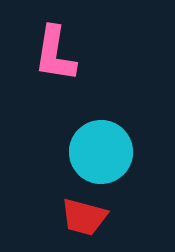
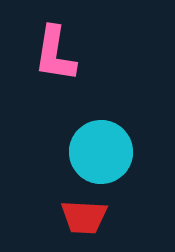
red trapezoid: rotated 12 degrees counterclockwise
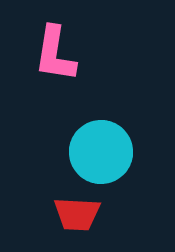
red trapezoid: moved 7 px left, 3 px up
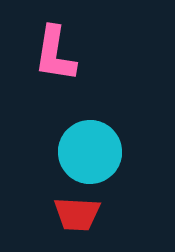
cyan circle: moved 11 px left
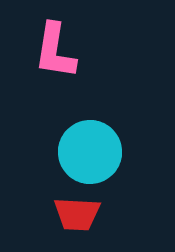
pink L-shape: moved 3 px up
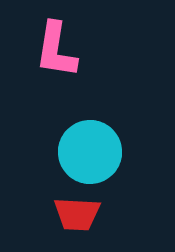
pink L-shape: moved 1 px right, 1 px up
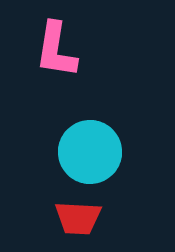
red trapezoid: moved 1 px right, 4 px down
